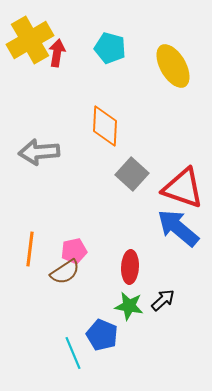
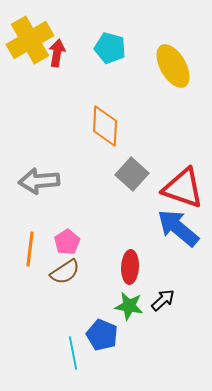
gray arrow: moved 29 px down
pink pentagon: moved 7 px left, 9 px up; rotated 20 degrees counterclockwise
cyan line: rotated 12 degrees clockwise
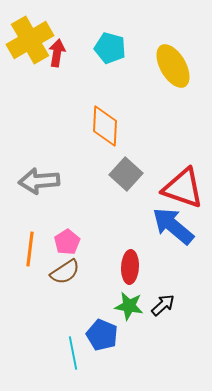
gray square: moved 6 px left
blue arrow: moved 5 px left, 2 px up
black arrow: moved 5 px down
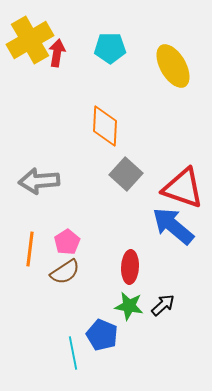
cyan pentagon: rotated 16 degrees counterclockwise
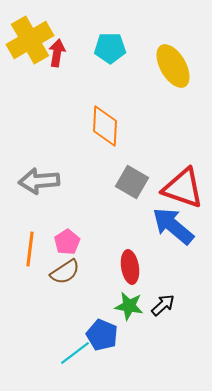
gray square: moved 6 px right, 8 px down; rotated 12 degrees counterclockwise
red ellipse: rotated 12 degrees counterclockwise
cyan line: moved 2 px right; rotated 64 degrees clockwise
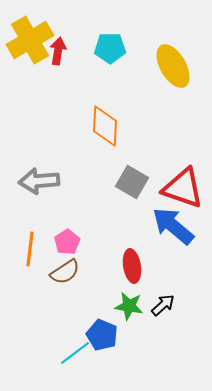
red arrow: moved 1 px right, 2 px up
red ellipse: moved 2 px right, 1 px up
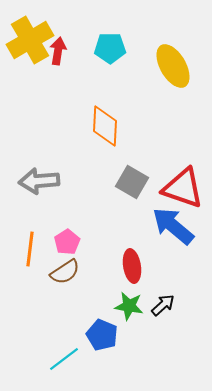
cyan line: moved 11 px left, 6 px down
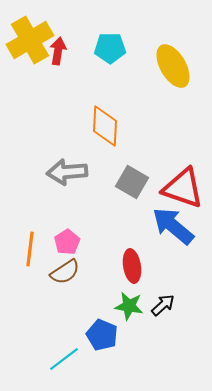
gray arrow: moved 28 px right, 9 px up
